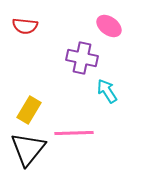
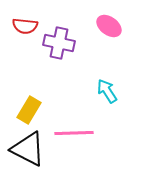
purple cross: moved 23 px left, 15 px up
black triangle: rotated 42 degrees counterclockwise
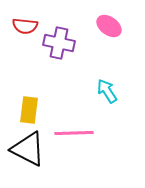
yellow rectangle: rotated 24 degrees counterclockwise
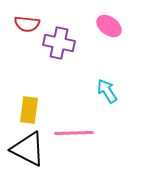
red semicircle: moved 2 px right, 2 px up
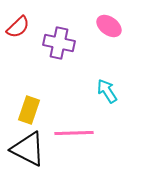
red semicircle: moved 9 px left, 3 px down; rotated 50 degrees counterclockwise
yellow rectangle: rotated 12 degrees clockwise
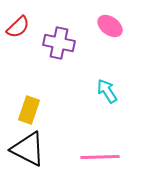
pink ellipse: moved 1 px right
pink line: moved 26 px right, 24 px down
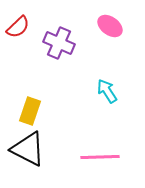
purple cross: rotated 12 degrees clockwise
yellow rectangle: moved 1 px right, 1 px down
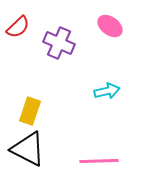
cyan arrow: rotated 110 degrees clockwise
pink line: moved 1 px left, 4 px down
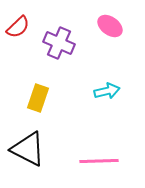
yellow rectangle: moved 8 px right, 13 px up
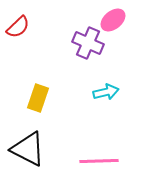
pink ellipse: moved 3 px right, 6 px up; rotated 75 degrees counterclockwise
purple cross: moved 29 px right
cyan arrow: moved 1 px left, 1 px down
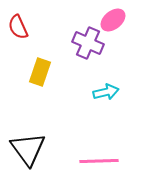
red semicircle: rotated 110 degrees clockwise
yellow rectangle: moved 2 px right, 26 px up
black triangle: rotated 27 degrees clockwise
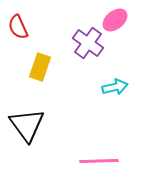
pink ellipse: moved 2 px right
purple cross: rotated 12 degrees clockwise
yellow rectangle: moved 5 px up
cyan arrow: moved 9 px right, 5 px up
black triangle: moved 1 px left, 24 px up
